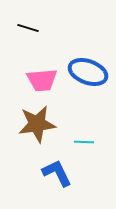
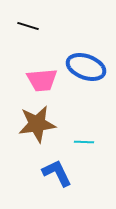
black line: moved 2 px up
blue ellipse: moved 2 px left, 5 px up
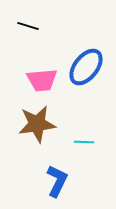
blue ellipse: rotated 72 degrees counterclockwise
blue L-shape: moved 8 px down; rotated 52 degrees clockwise
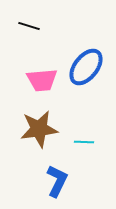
black line: moved 1 px right
brown star: moved 2 px right, 5 px down
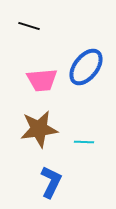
blue L-shape: moved 6 px left, 1 px down
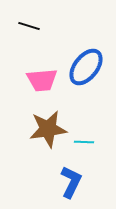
brown star: moved 9 px right
blue L-shape: moved 20 px right
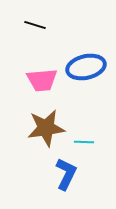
black line: moved 6 px right, 1 px up
blue ellipse: rotated 39 degrees clockwise
brown star: moved 2 px left, 1 px up
blue L-shape: moved 5 px left, 8 px up
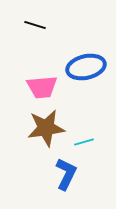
pink trapezoid: moved 7 px down
cyan line: rotated 18 degrees counterclockwise
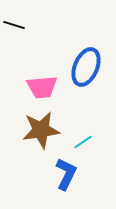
black line: moved 21 px left
blue ellipse: rotated 54 degrees counterclockwise
brown star: moved 5 px left, 2 px down
cyan line: moved 1 px left; rotated 18 degrees counterclockwise
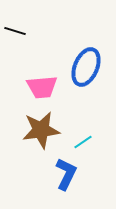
black line: moved 1 px right, 6 px down
